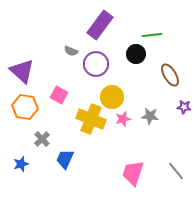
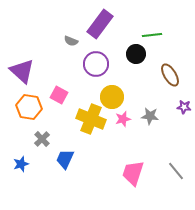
purple rectangle: moved 1 px up
gray semicircle: moved 10 px up
orange hexagon: moved 4 px right
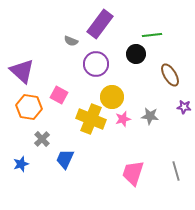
gray line: rotated 24 degrees clockwise
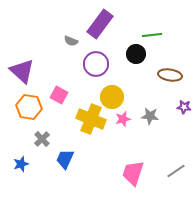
brown ellipse: rotated 50 degrees counterclockwise
gray line: rotated 72 degrees clockwise
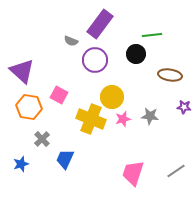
purple circle: moved 1 px left, 4 px up
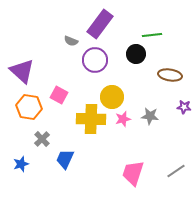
yellow cross: rotated 20 degrees counterclockwise
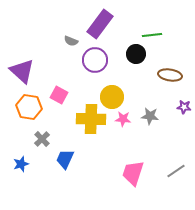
pink star: rotated 21 degrees clockwise
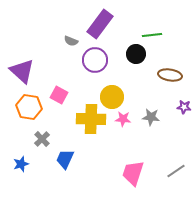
gray star: moved 1 px right, 1 px down
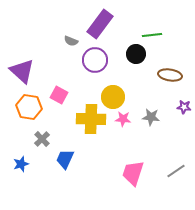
yellow circle: moved 1 px right
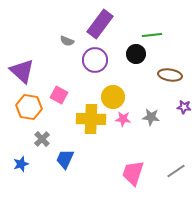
gray semicircle: moved 4 px left
